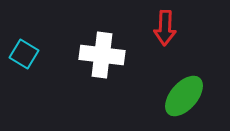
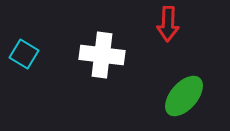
red arrow: moved 3 px right, 4 px up
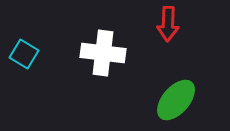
white cross: moved 1 px right, 2 px up
green ellipse: moved 8 px left, 4 px down
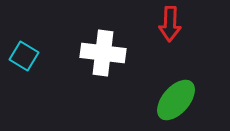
red arrow: moved 2 px right
cyan square: moved 2 px down
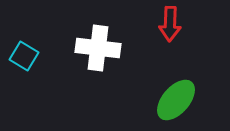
white cross: moved 5 px left, 5 px up
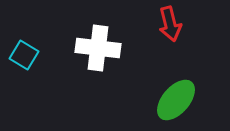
red arrow: rotated 16 degrees counterclockwise
cyan square: moved 1 px up
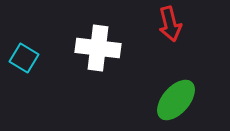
cyan square: moved 3 px down
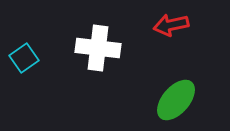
red arrow: moved 1 px right, 1 px down; rotated 92 degrees clockwise
cyan square: rotated 24 degrees clockwise
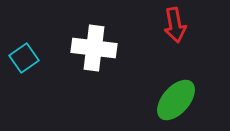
red arrow: moved 4 px right; rotated 88 degrees counterclockwise
white cross: moved 4 px left
